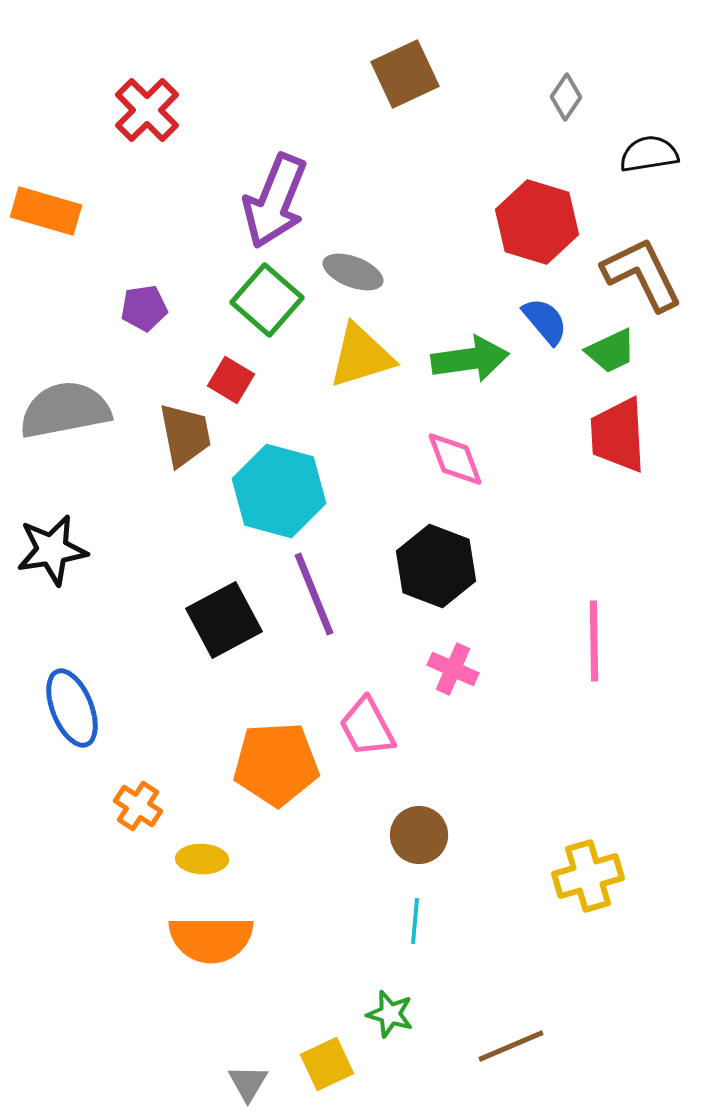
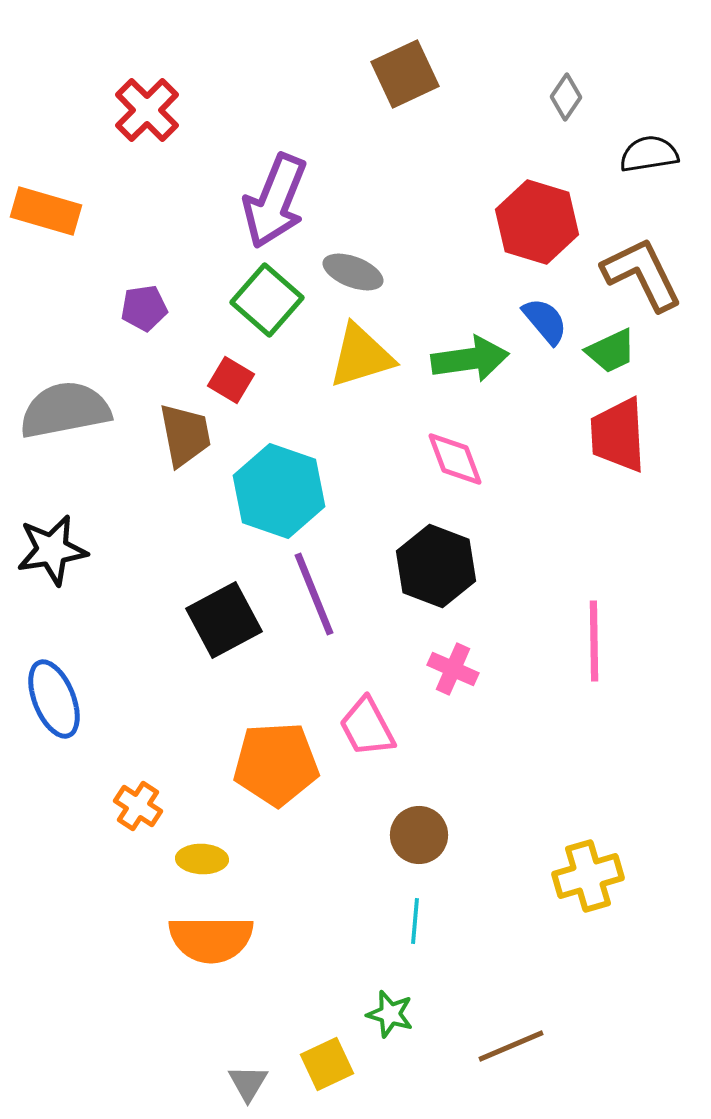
cyan hexagon: rotated 4 degrees clockwise
blue ellipse: moved 18 px left, 9 px up
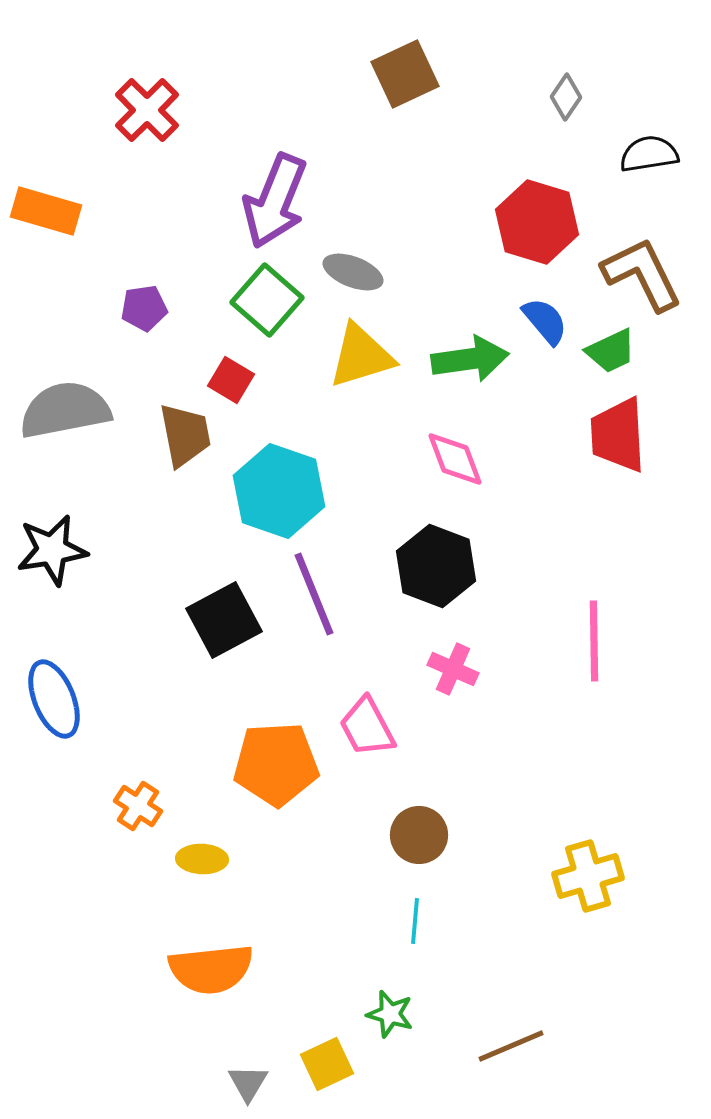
orange semicircle: moved 30 px down; rotated 6 degrees counterclockwise
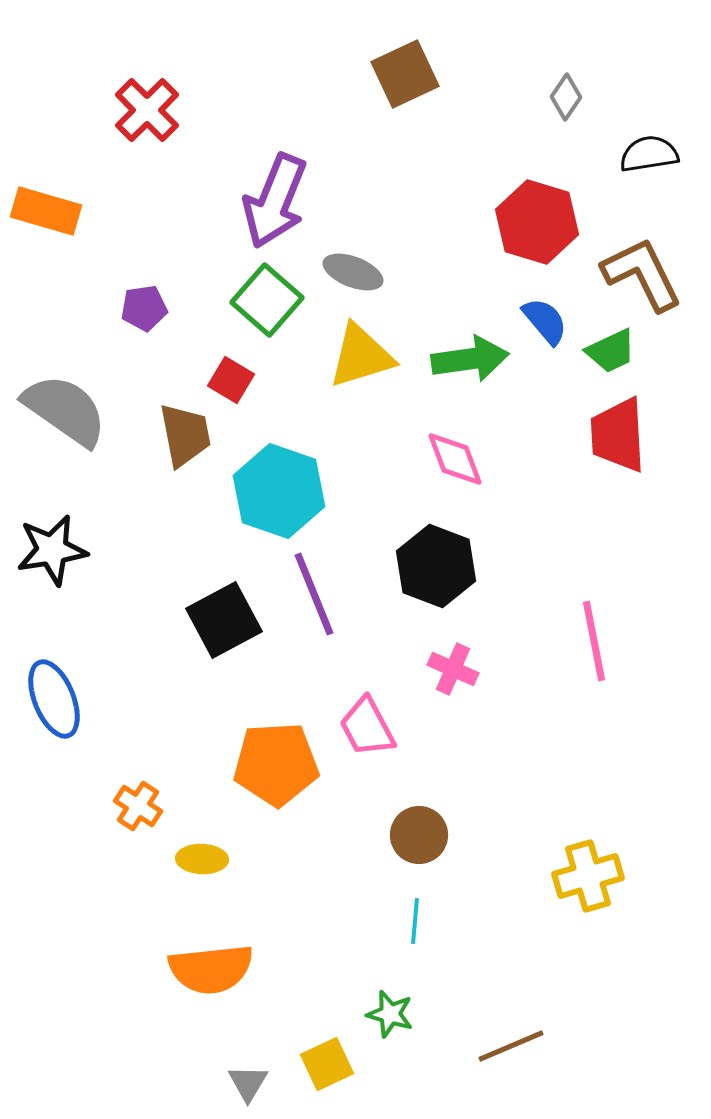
gray semicircle: rotated 46 degrees clockwise
pink line: rotated 10 degrees counterclockwise
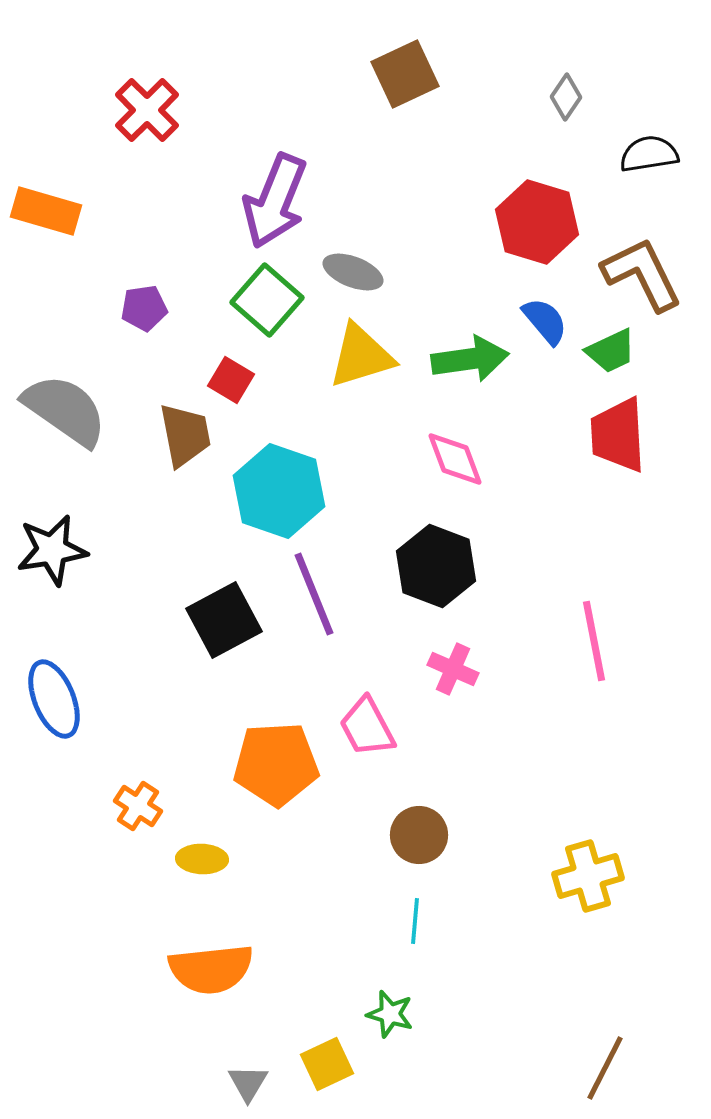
brown line: moved 94 px right, 22 px down; rotated 40 degrees counterclockwise
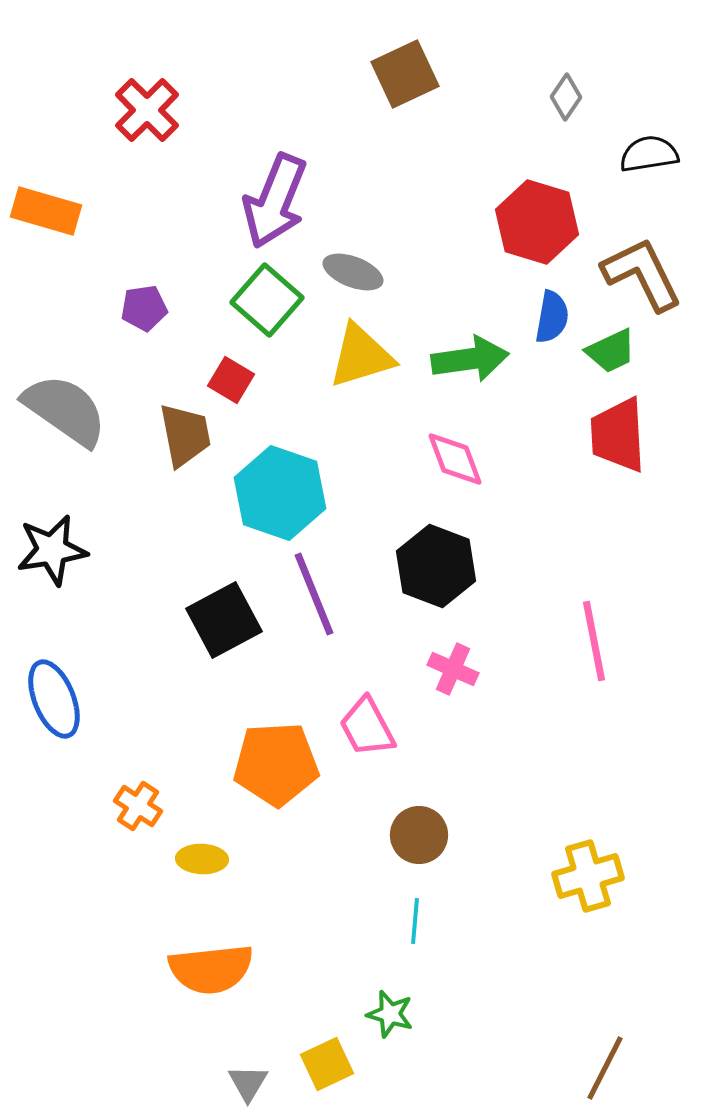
blue semicircle: moved 7 px right, 4 px up; rotated 50 degrees clockwise
cyan hexagon: moved 1 px right, 2 px down
